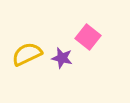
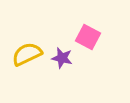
pink square: rotated 10 degrees counterclockwise
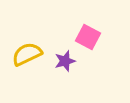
purple star: moved 3 px right, 3 px down; rotated 30 degrees counterclockwise
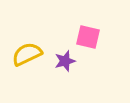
pink square: rotated 15 degrees counterclockwise
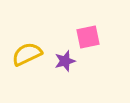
pink square: rotated 25 degrees counterclockwise
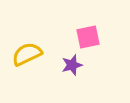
purple star: moved 7 px right, 4 px down
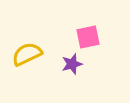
purple star: moved 1 px up
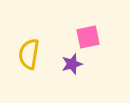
yellow semicircle: moved 2 px right; rotated 56 degrees counterclockwise
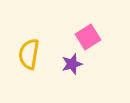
pink square: rotated 20 degrees counterclockwise
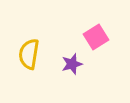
pink square: moved 8 px right
